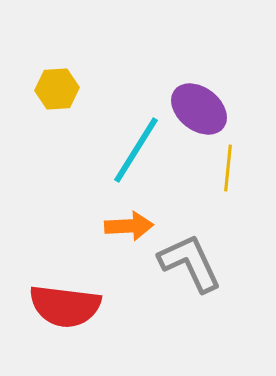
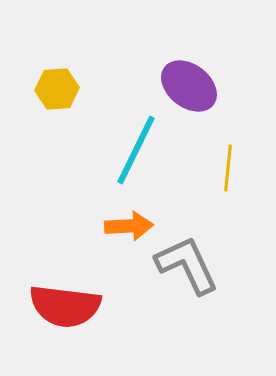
purple ellipse: moved 10 px left, 23 px up
cyan line: rotated 6 degrees counterclockwise
gray L-shape: moved 3 px left, 2 px down
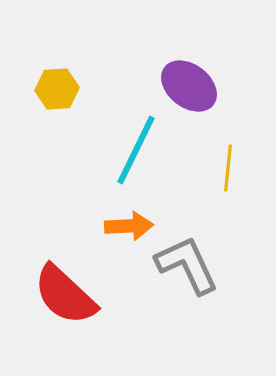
red semicircle: moved 11 px up; rotated 36 degrees clockwise
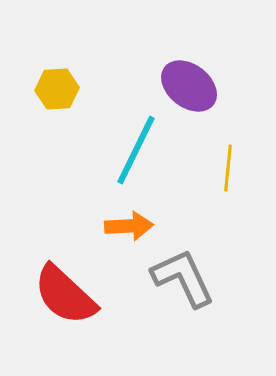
gray L-shape: moved 4 px left, 13 px down
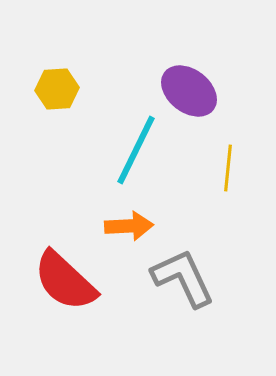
purple ellipse: moved 5 px down
red semicircle: moved 14 px up
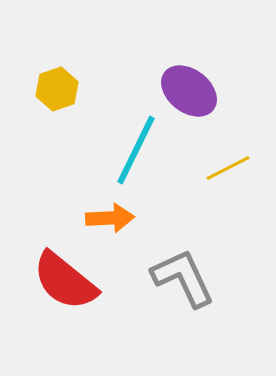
yellow hexagon: rotated 15 degrees counterclockwise
yellow line: rotated 57 degrees clockwise
orange arrow: moved 19 px left, 8 px up
red semicircle: rotated 4 degrees counterclockwise
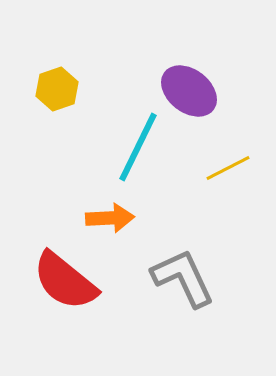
cyan line: moved 2 px right, 3 px up
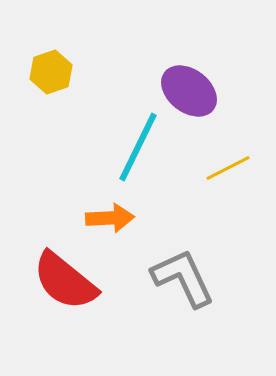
yellow hexagon: moved 6 px left, 17 px up
